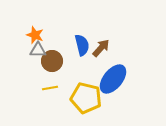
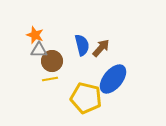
gray triangle: moved 1 px right
yellow line: moved 9 px up
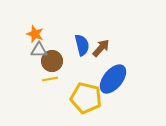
orange star: moved 1 px up
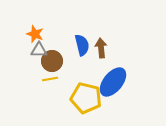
brown arrow: rotated 48 degrees counterclockwise
blue ellipse: moved 3 px down
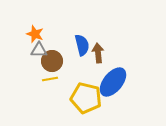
brown arrow: moved 3 px left, 5 px down
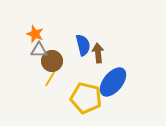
blue semicircle: moved 1 px right
yellow line: rotated 49 degrees counterclockwise
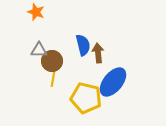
orange star: moved 1 px right, 22 px up
yellow line: moved 3 px right; rotated 21 degrees counterclockwise
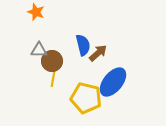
brown arrow: rotated 54 degrees clockwise
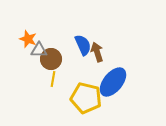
orange star: moved 8 px left, 27 px down
blue semicircle: rotated 10 degrees counterclockwise
brown arrow: moved 1 px left, 1 px up; rotated 66 degrees counterclockwise
brown circle: moved 1 px left, 2 px up
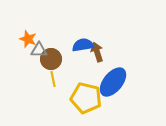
blue semicircle: rotated 75 degrees counterclockwise
yellow line: rotated 21 degrees counterclockwise
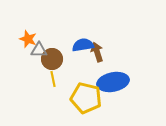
brown circle: moved 1 px right
blue ellipse: rotated 40 degrees clockwise
